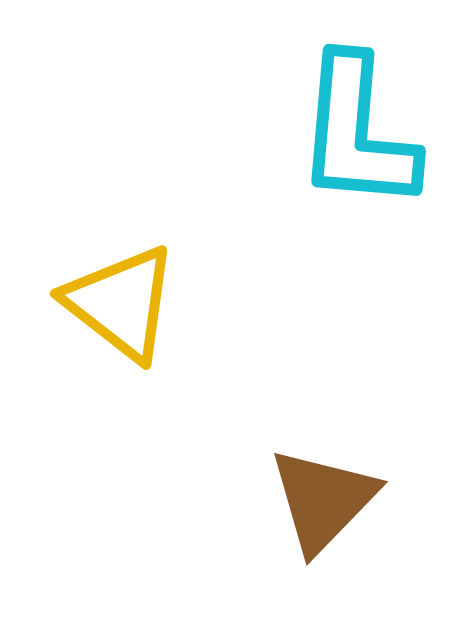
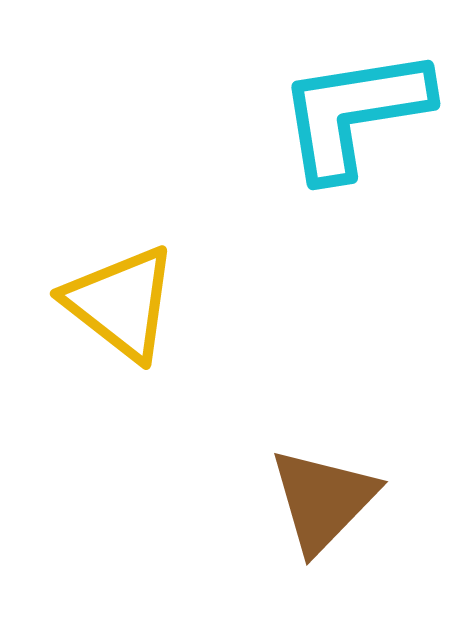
cyan L-shape: moved 3 px left, 20 px up; rotated 76 degrees clockwise
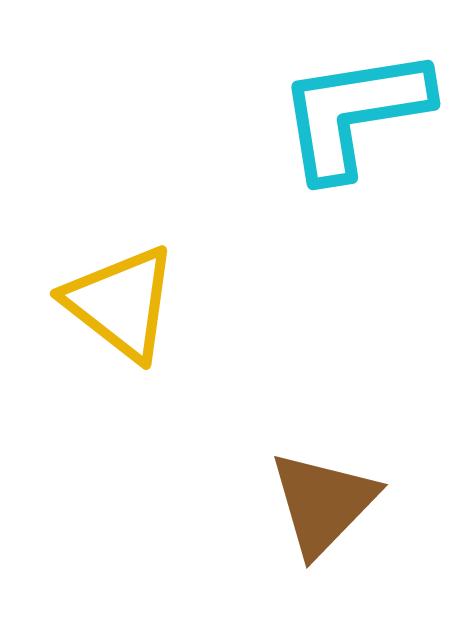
brown triangle: moved 3 px down
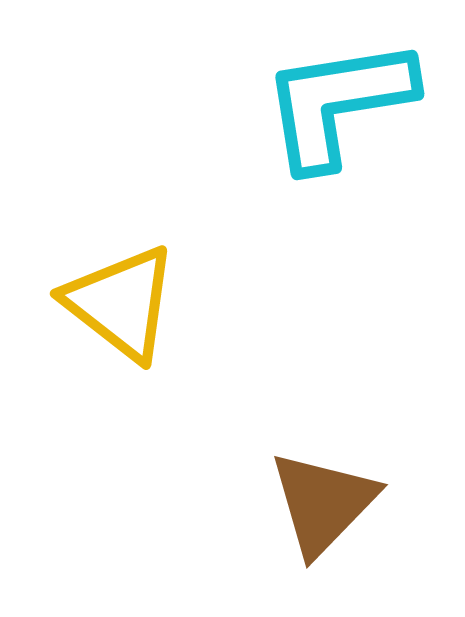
cyan L-shape: moved 16 px left, 10 px up
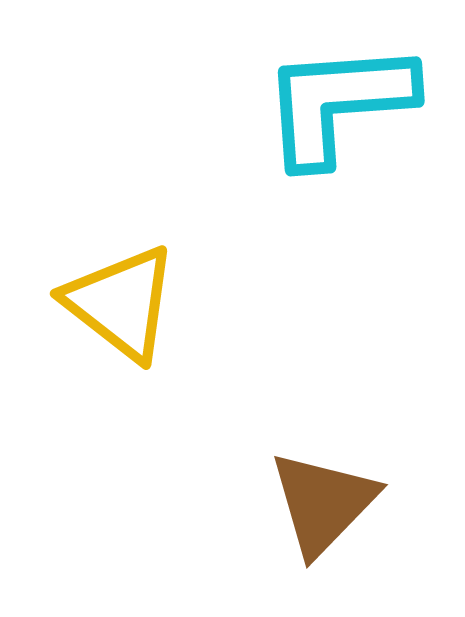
cyan L-shape: rotated 5 degrees clockwise
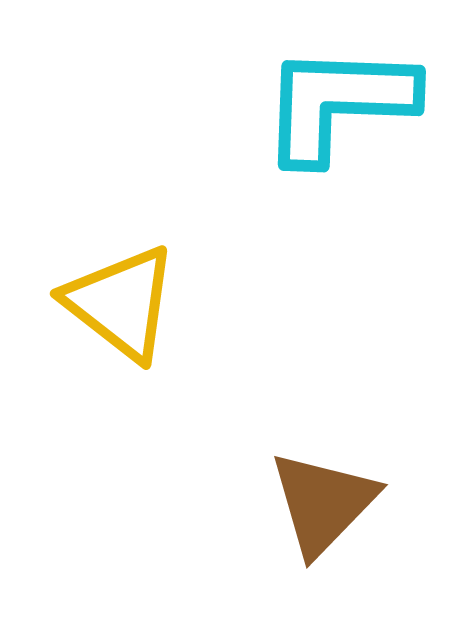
cyan L-shape: rotated 6 degrees clockwise
